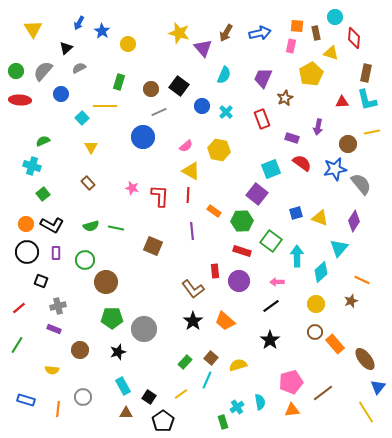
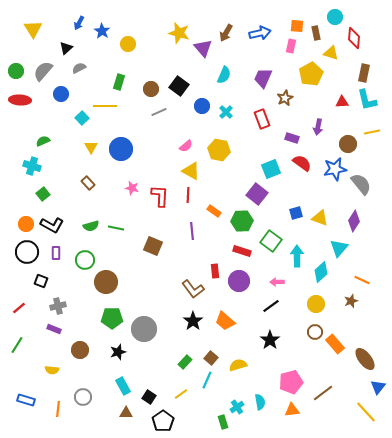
brown rectangle at (366, 73): moved 2 px left
blue circle at (143, 137): moved 22 px left, 12 px down
yellow line at (366, 412): rotated 10 degrees counterclockwise
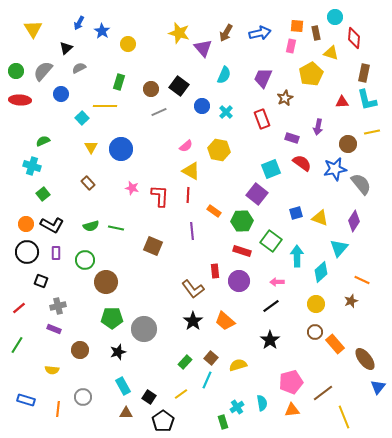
cyan semicircle at (260, 402): moved 2 px right, 1 px down
yellow line at (366, 412): moved 22 px left, 5 px down; rotated 20 degrees clockwise
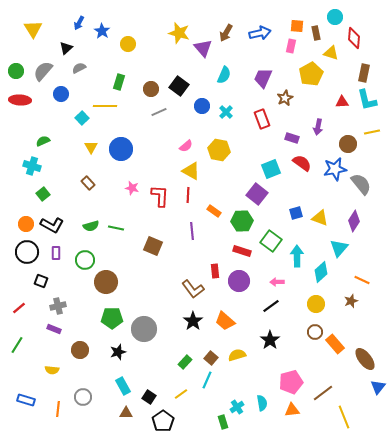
yellow semicircle at (238, 365): moved 1 px left, 10 px up
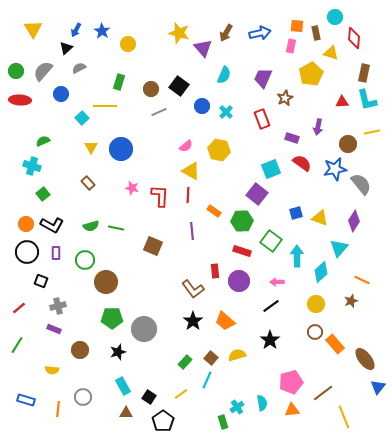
blue arrow at (79, 23): moved 3 px left, 7 px down
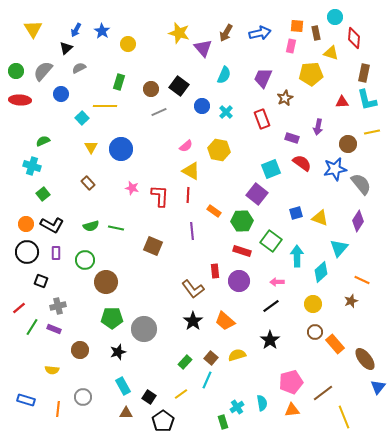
yellow pentagon at (311, 74): rotated 25 degrees clockwise
purple diamond at (354, 221): moved 4 px right
yellow circle at (316, 304): moved 3 px left
green line at (17, 345): moved 15 px right, 18 px up
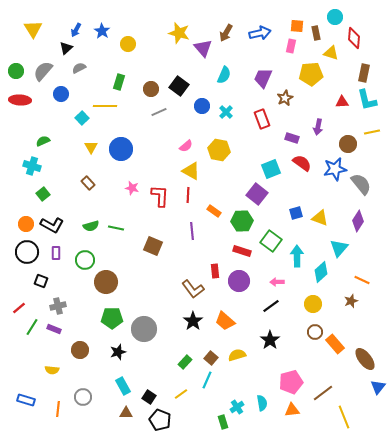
black pentagon at (163, 421): moved 3 px left, 1 px up; rotated 15 degrees counterclockwise
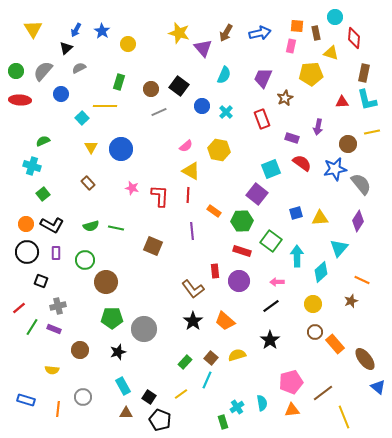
yellow triangle at (320, 218): rotated 24 degrees counterclockwise
blue triangle at (378, 387): rotated 28 degrees counterclockwise
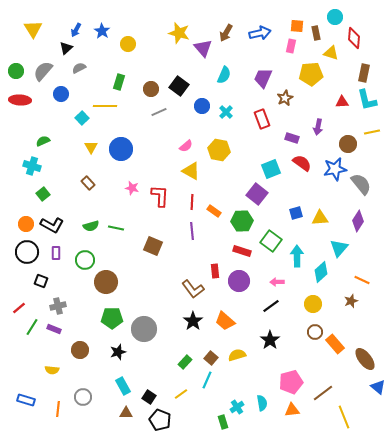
red line at (188, 195): moved 4 px right, 7 px down
